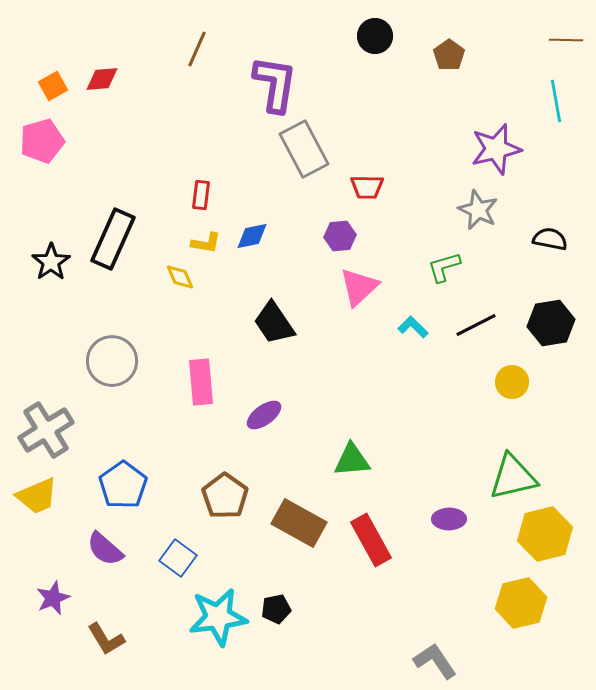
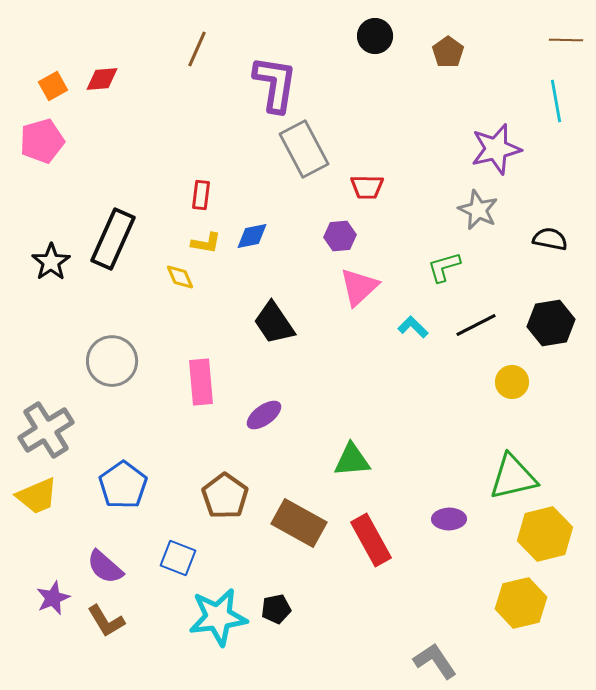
brown pentagon at (449, 55): moved 1 px left, 3 px up
purple semicircle at (105, 549): moved 18 px down
blue square at (178, 558): rotated 15 degrees counterclockwise
brown L-shape at (106, 639): moved 18 px up
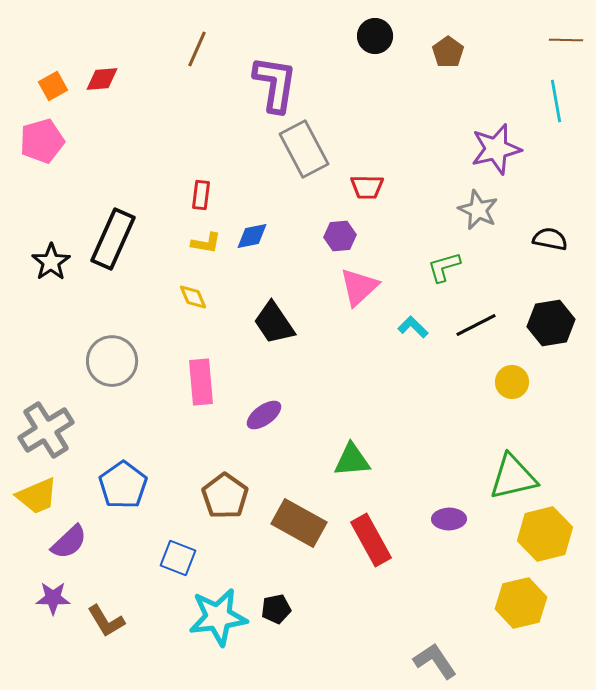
yellow diamond at (180, 277): moved 13 px right, 20 px down
purple semicircle at (105, 567): moved 36 px left, 25 px up; rotated 84 degrees counterclockwise
purple star at (53, 598): rotated 24 degrees clockwise
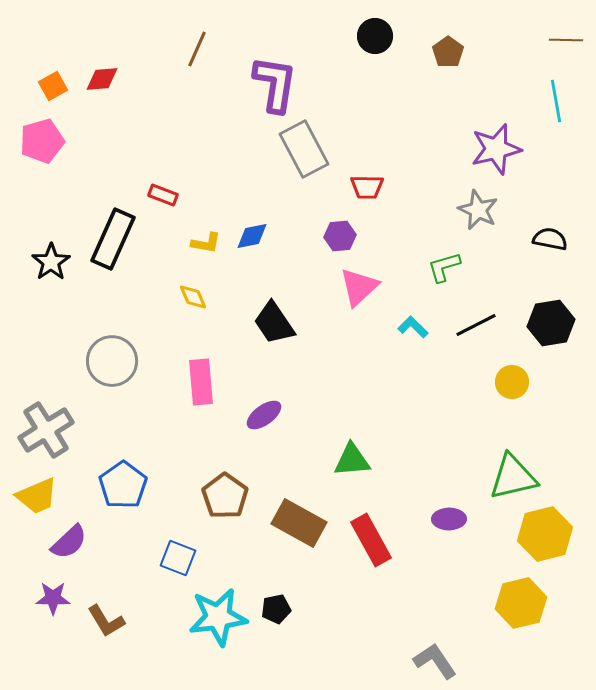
red rectangle at (201, 195): moved 38 px left; rotated 76 degrees counterclockwise
